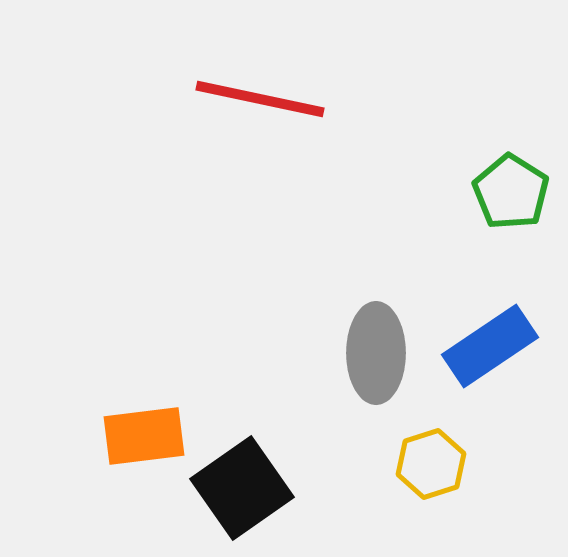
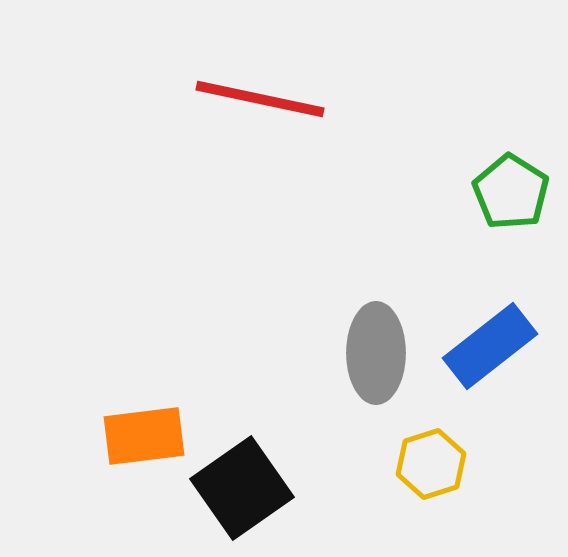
blue rectangle: rotated 4 degrees counterclockwise
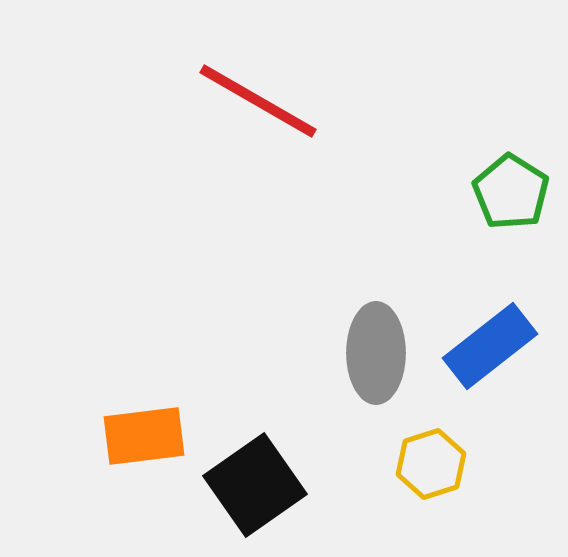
red line: moved 2 px left, 2 px down; rotated 18 degrees clockwise
black square: moved 13 px right, 3 px up
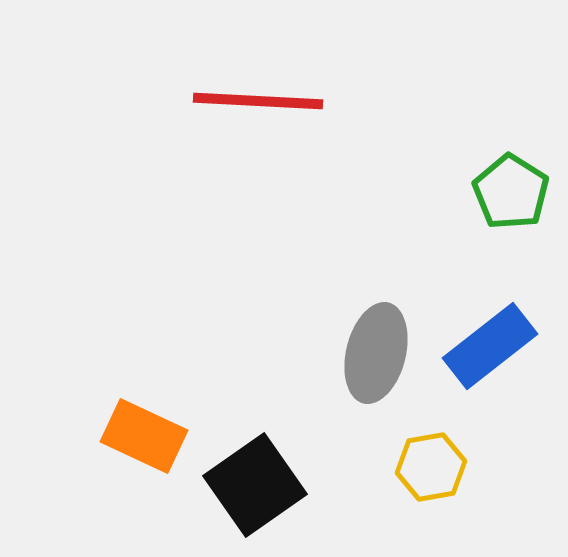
red line: rotated 27 degrees counterclockwise
gray ellipse: rotated 14 degrees clockwise
orange rectangle: rotated 32 degrees clockwise
yellow hexagon: moved 3 px down; rotated 8 degrees clockwise
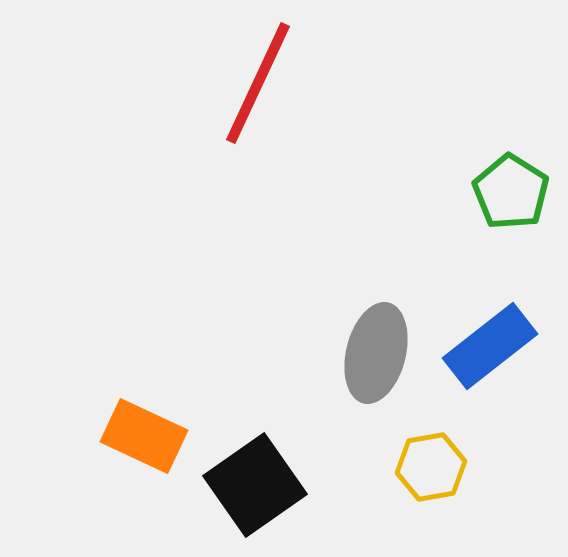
red line: moved 18 px up; rotated 68 degrees counterclockwise
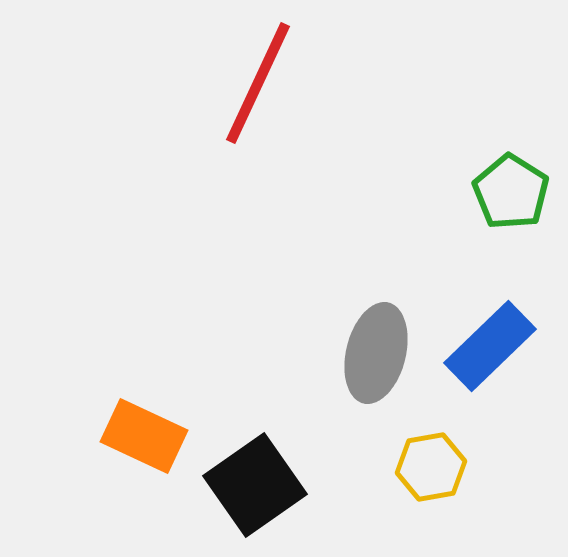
blue rectangle: rotated 6 degrees counterclockwise
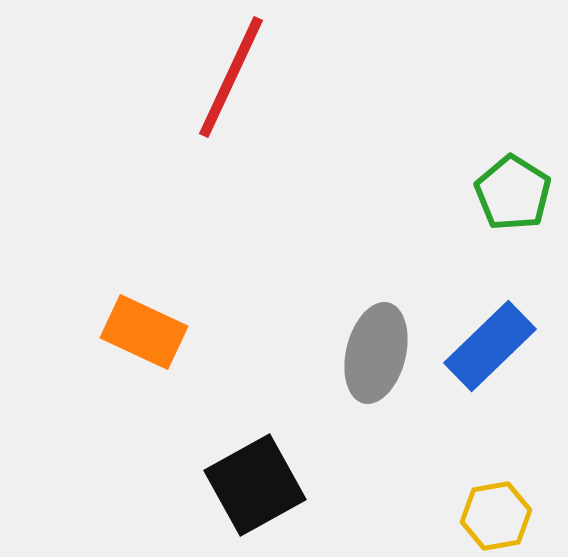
red line: moved 27 px left, 6 px up
green pentagon: moved 2 px right, 1 px down
orange rectangle: moved 104 px up
yellow hexagon: moved 65 px right, 49 px down
black square: rotated 6 degrees clockwise
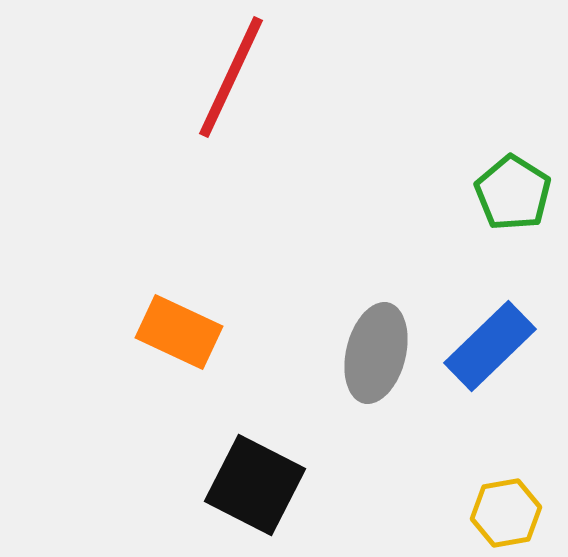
orange rectangle: moved 35 px right
black square: rotated 34 degrees counterclockwise
yellow hexagon: moved 10 px right, 3 px up
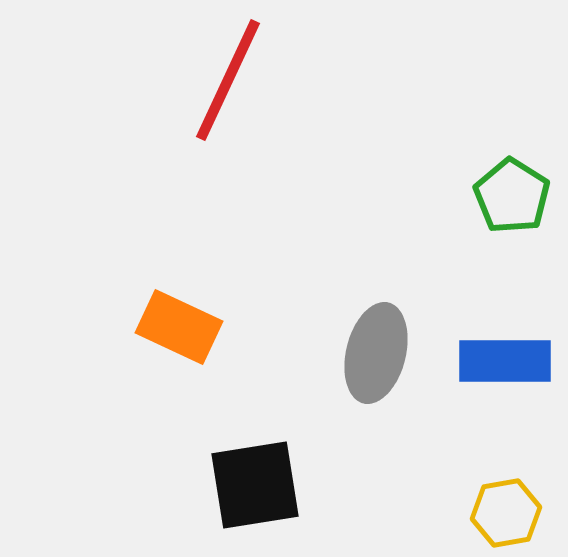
red line: moved 3 px left, 3 px down
green pentagon: moved 1 px left, 3 px down
orange rectangle: moved 5 px up
blue rectangle: moved 15 px right, 15 px down; rotated 44 degrees clockwise
black square: rotated 36 degrees counterclockwise
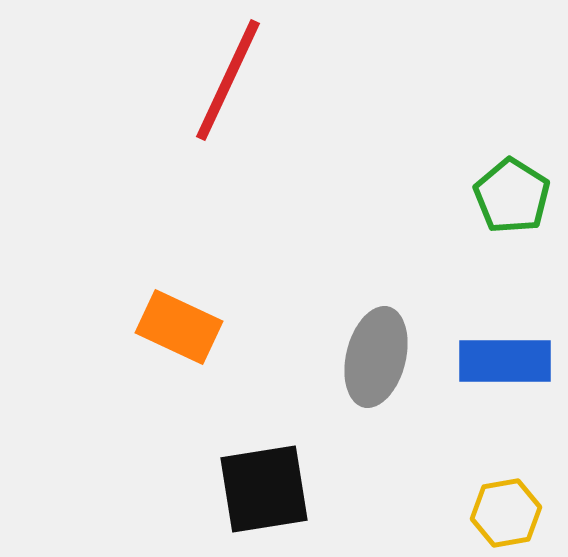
gray ellipse: moved 4 px down
black square: moved 9 px right, 4 px down
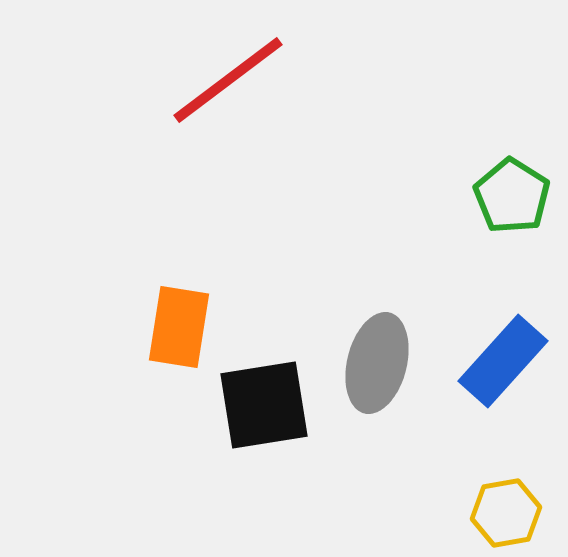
red line: rotated 28 degrees clockwise
orange rectangle: rotated 74 degrees clockwise
gray ellipse: moved 1 px right, 6 px down
blue rectangle: moved 2 px left; rotated 48 degrees counterclockwise
black square: moved 84 px up
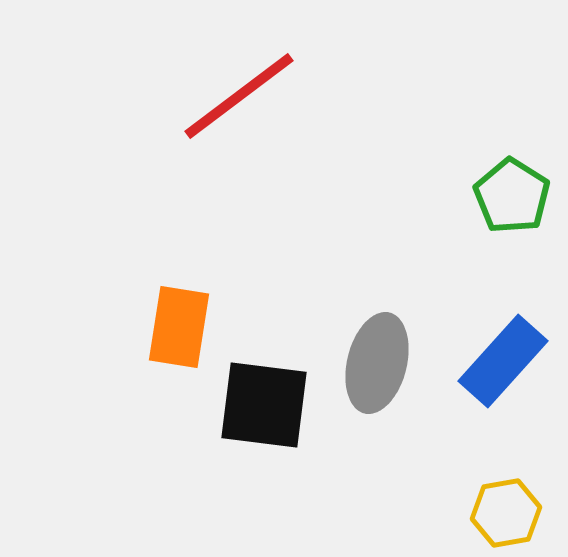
red line: moved 11 px right, 16 px down
black square: rotated 16 degrees clockwise
